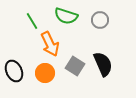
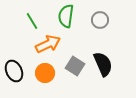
green semicircle: rotated 80 degrees clockwise
orange arrow: moved 2 px left; rotated 90 degrees counterclockwise
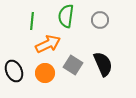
green line: rotated 36 degrees clockwise
gray square: moved 2 px left, 1 px up
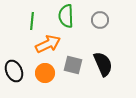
green semicircle: rotated 10 degrees counterclockwise
gray square: rotated 18 degrees counterclockwise
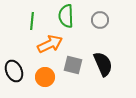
orange arrow: moved 2 px right
orange circle: moved 4 px down
